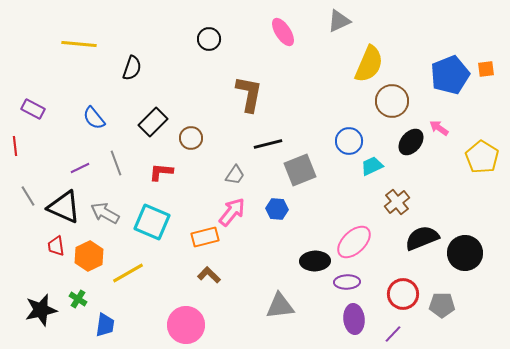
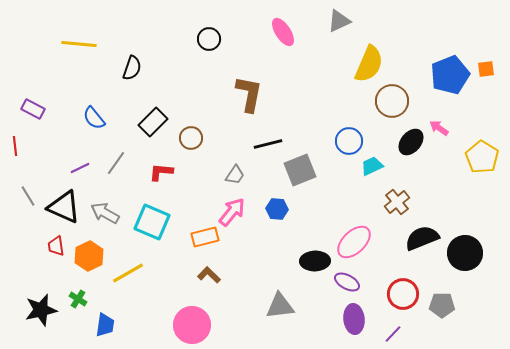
gray line at (116, 163): rotated 55 degrees clockwise
purple ellipse at (347, 282): rotated 30 degrees clockwise
pink circle at (186, 325): moved 6 px right
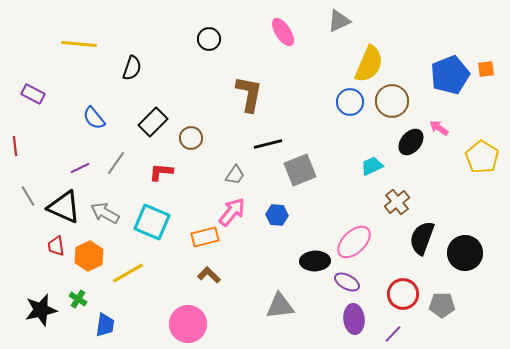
purple rectangle at (33, 109): moved 15 px up
blue circle at (349, 141): moved 1 px right, 39 px up
blue hexagon at (277, 209): moved 6 px down
black semicircle at (422, 238): rotated 48 degrees counterclockwise
pink circle at (192, 325): moved 4 px left, 1 px up
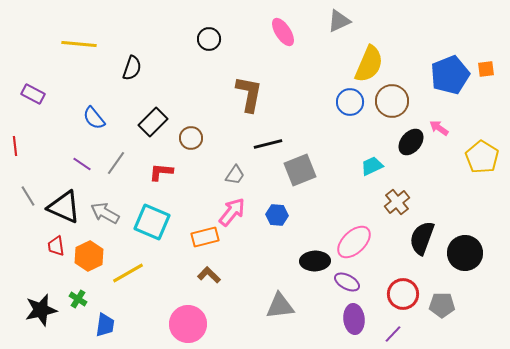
purple line at (80, 168): moved 2 px right, 4 px up; rotated 60 degrees clockwise
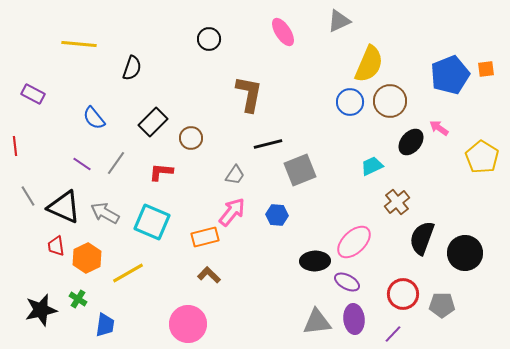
brown circle at (392, 101): moved 2 px left
orange hexagon at (89, 256): moved 2 px left, 2 px down
gray triangle at (280, 306): moved 37 px right, 16 px down
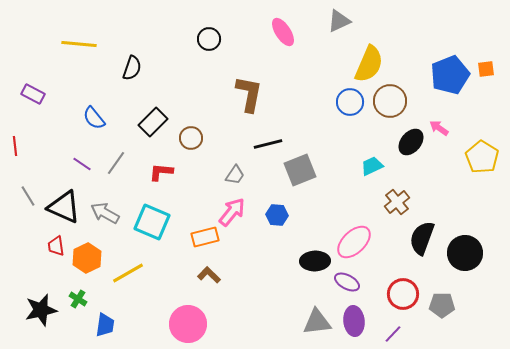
purple ellipse at (354, 319): moved 2 px down
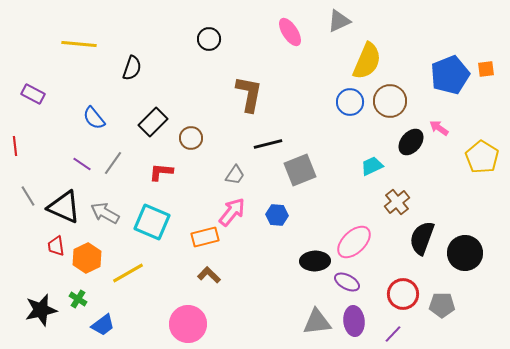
pink ellipse at (283, 32): moved 7 px right
yellow semicircle at (369, 64): moved 2 px left, 3 px up
gray line at (116, 163): moved 3 px left
blue trapezoid at (105, 325): moved 2 px left; rotated 45 degrees clockwise
